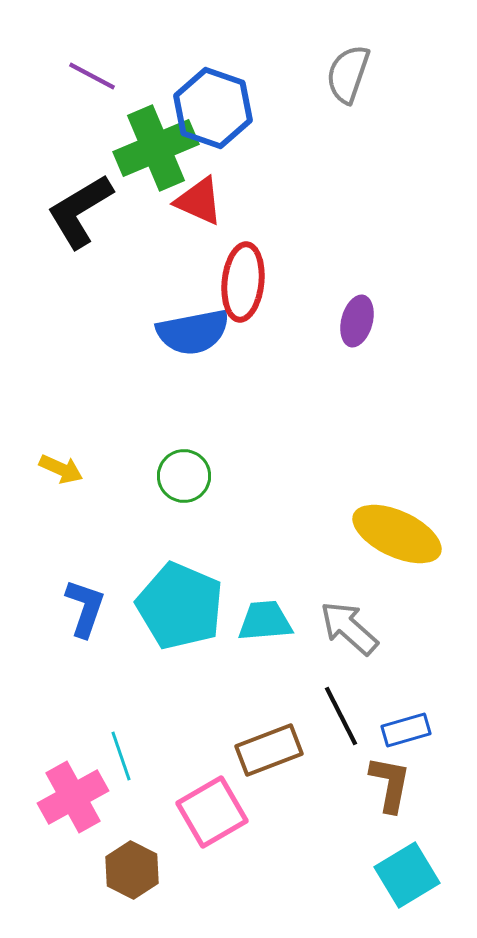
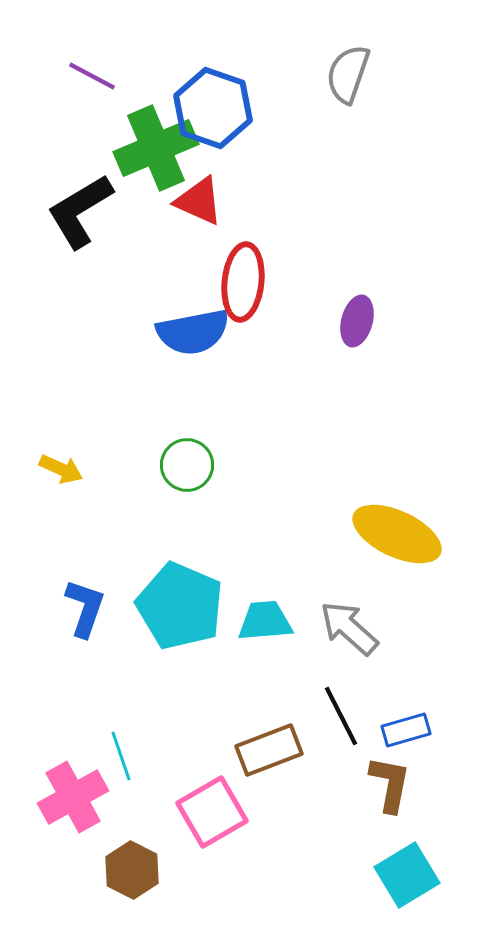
green circle: moved 3 px right, 11 px up
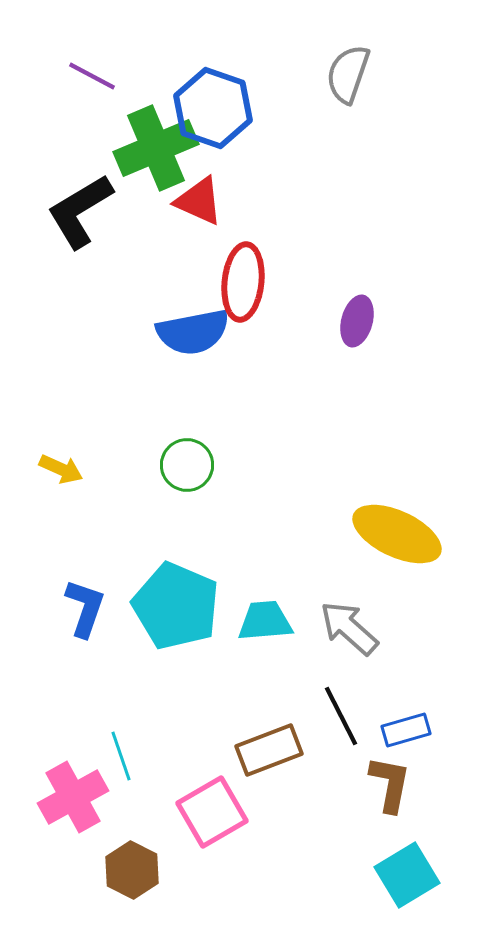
cyan pentagon: moved 4 px left
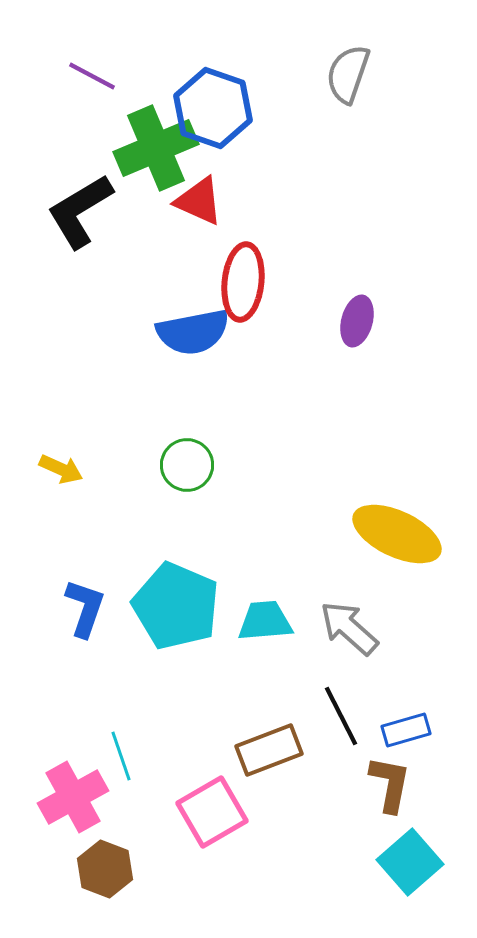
brown hexagon: moved 27 px left, 1 px up; rotated 6 degrees counterclockwise
cyan square: moved 3 px right, 13 px up; rotated 10 degrees counterclockwise
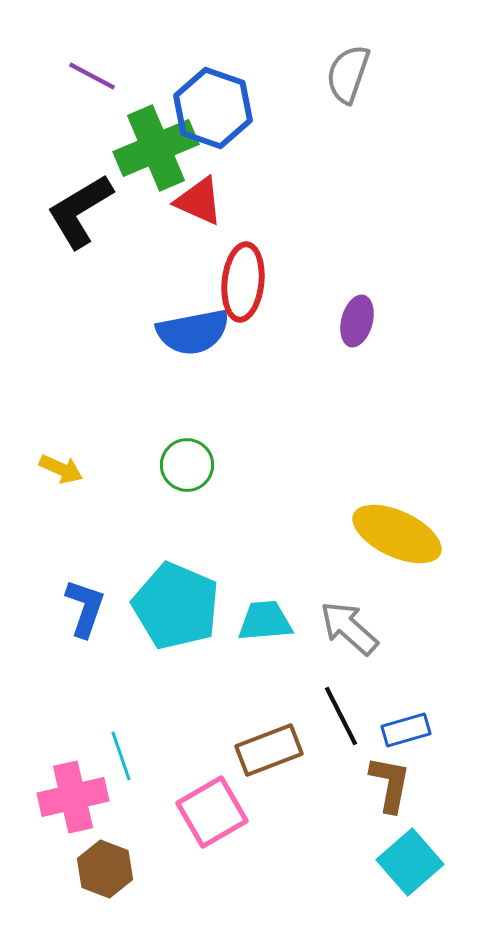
pink cross: rotated 16 degrees clockwise
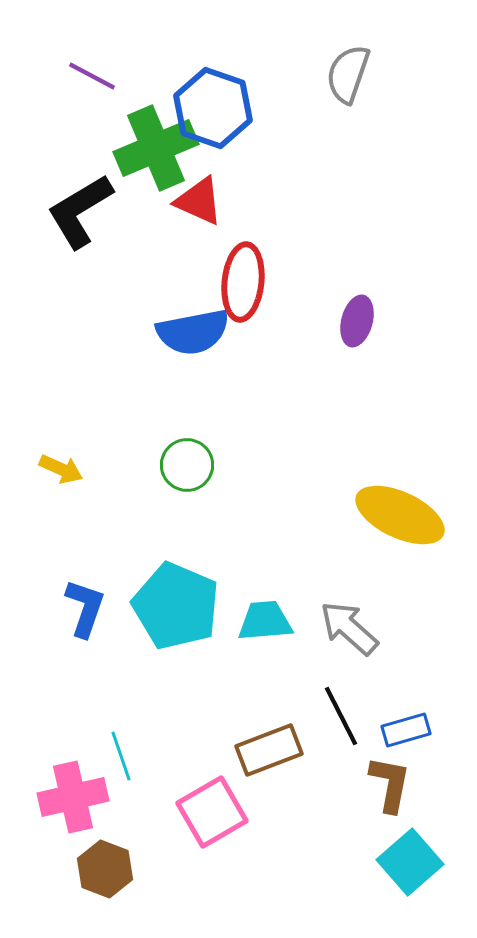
yellow ellipse: moved 3 px right, 19 px up
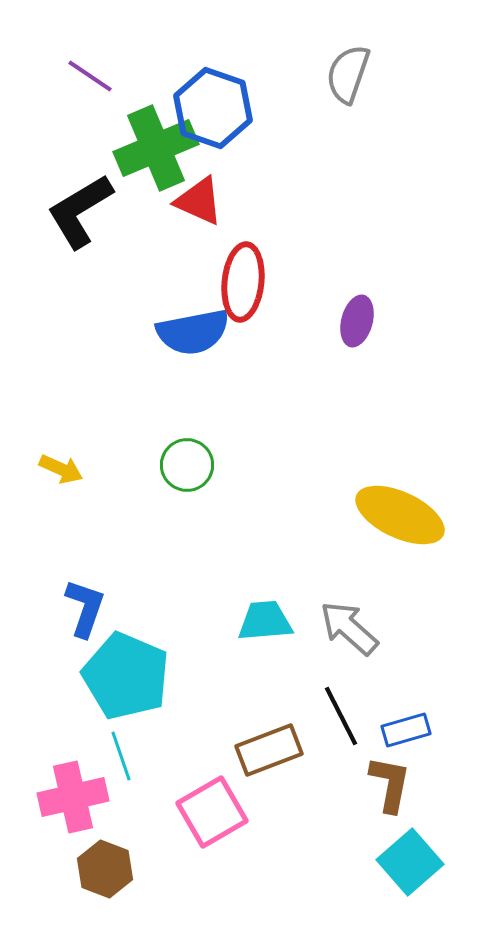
purple line: moved 2 px left; rotated 6 degrees clockwise
cyan pentagon: moved 50 px left, 70 px down
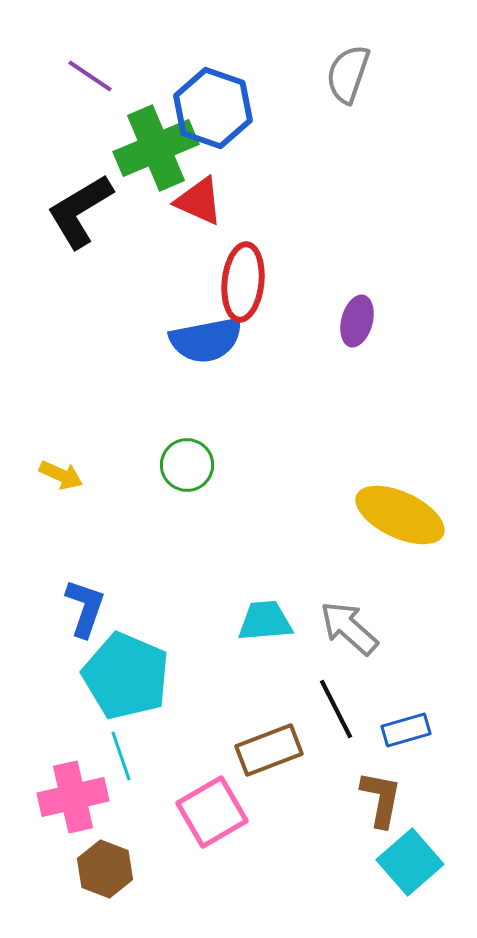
blue semicircle: moved 13 px right, 8 px down
yellow arrow: moved 6 px down
black line: moved 5 px left, 7 px up
brown L-shape: moved 9 px left, 15 px down
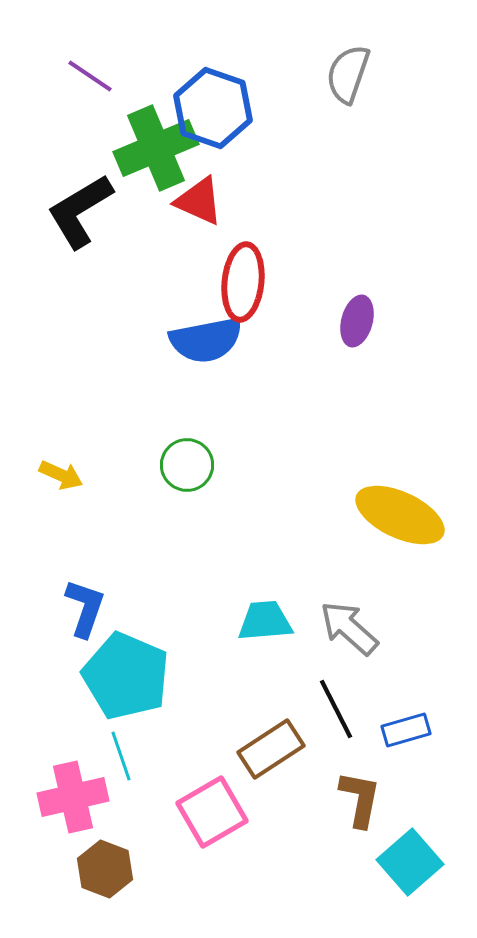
brown rectangle: moved 2 px right, 1 px up; rotated 12 degrees counterclockwise
brown L-shape: moved 21 px left
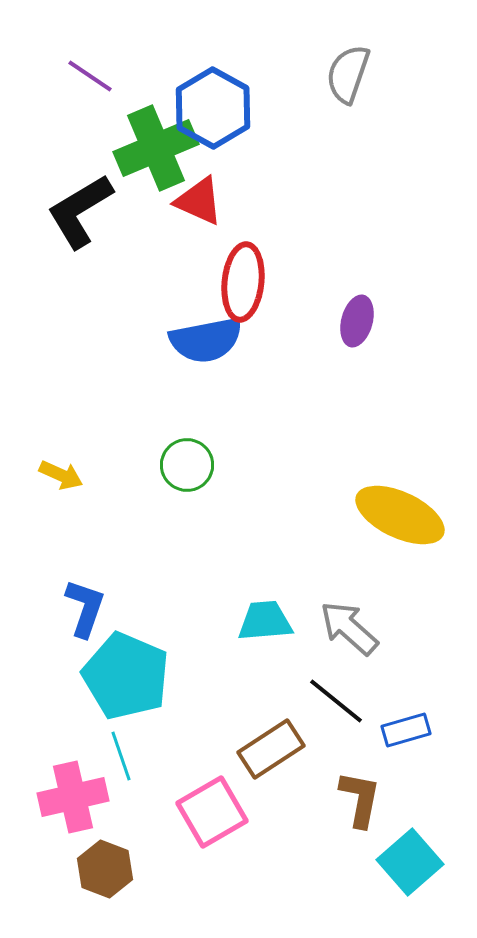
blue hexagon: rotated 10 degrees clockwise
black line: moved 8 px up; rotated 24 degrees counterclockwise
